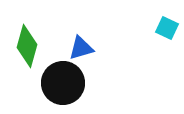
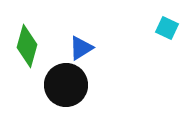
blue triangle: rotated 16 degrees counterclockwise
black circle: moved 3 px right, 2 px down
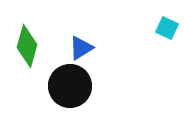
black circle: moved 4 px right, 1 px down
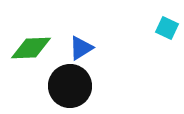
green diamond: moved 4 px right, 2 px down; rotated 72 degrees clockwise
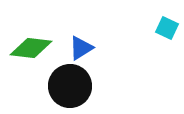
green diamond: rotated 9 degrees clockwise
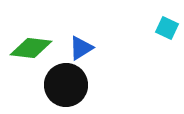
black circle: moved 4 px left, 1 px up
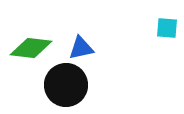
cyan square: rotated 20 degrees counterclockwise
blue triangle: rotated 20 degrees clockwise
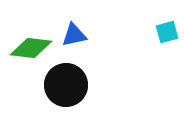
cyan square: moved 4 px down; rotated 20 degrees counterclockwise
blue triangle: moved 7 px left, 13 px up
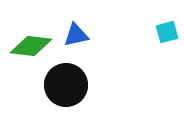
blue triangle: moved 2 px right
green diamond: moved 2 px up
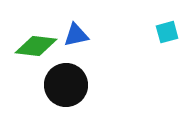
green diamond: moved 5 px right
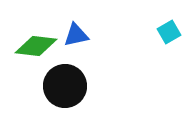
cyan square: moved 2 px right; rotated 15 degrees counterclockwise
black circle: moved 1 px left, 1 px down
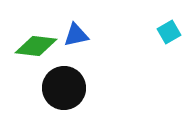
black circle: moved 1 px left, 2 px down
